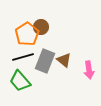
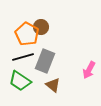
orange pentagon: rotated 10 degrees counterclockwise
brown triangle: moved 11 px left, 25 px down
pink arrow: rotated 36 degrees clockwise
green trapezoid: rotated 15 degrees counterclockwise
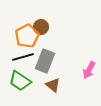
orange pentagon: moved 2 px down; rotated 15 degrees clockwise
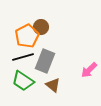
pink arrow: rotated 18 degrees clockwise
green trapezoid: moved 3 px right
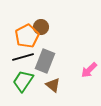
green trapezoid: rotated 90 degrees clockwise
